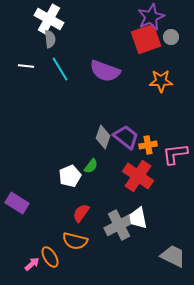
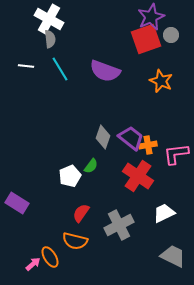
gray circle: moved 2 px up
orange star: rotated 25 degrees clockwise
purple trapezoid: moved 5 px right, 1 px down
pink L-shape: moved 1 px right
white trapezoid: moved 26 px right, 5 px up; rotated 75 degrees clockwise
pink arrow: moved 1 px right
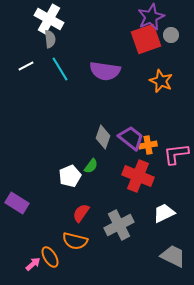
white line: rotated 35 degrees counterclockwise
purple semicircle: rotated 12 degrees counterclockwise
red cross: rotated 12 degrees counterclockwise
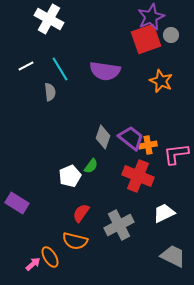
gray semicircle: moved 53 px down
